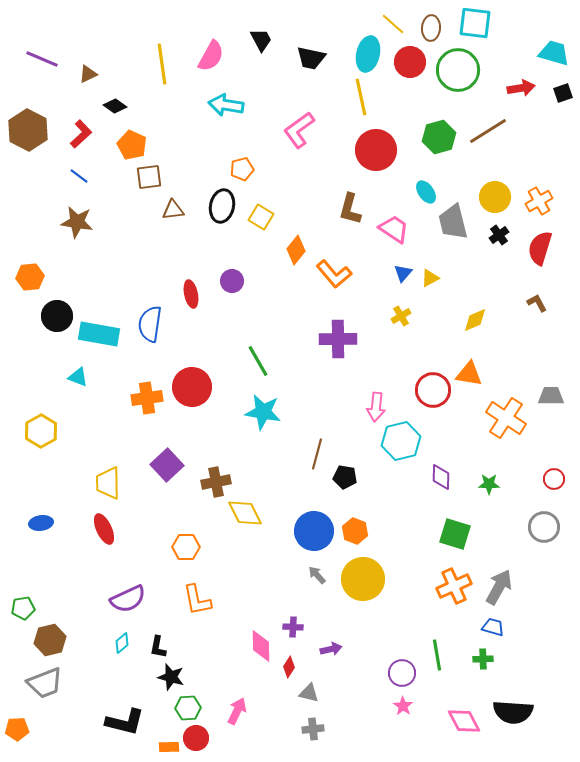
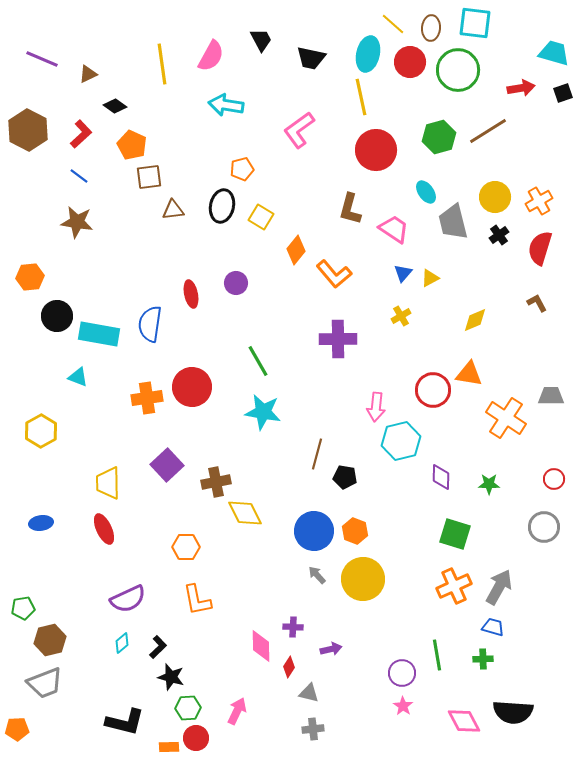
purple circle at (232, 281): moved 4 px right, 2 px down
black L-shape at (158, 647): rotated 145 degrees counterclockwise
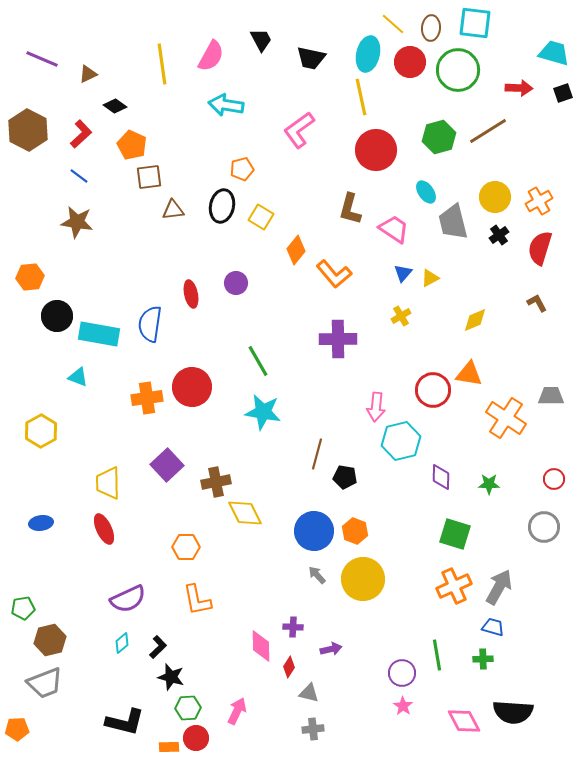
red arrow at (521, 88): moved 2 px left; rotated 12 degrees clockwise
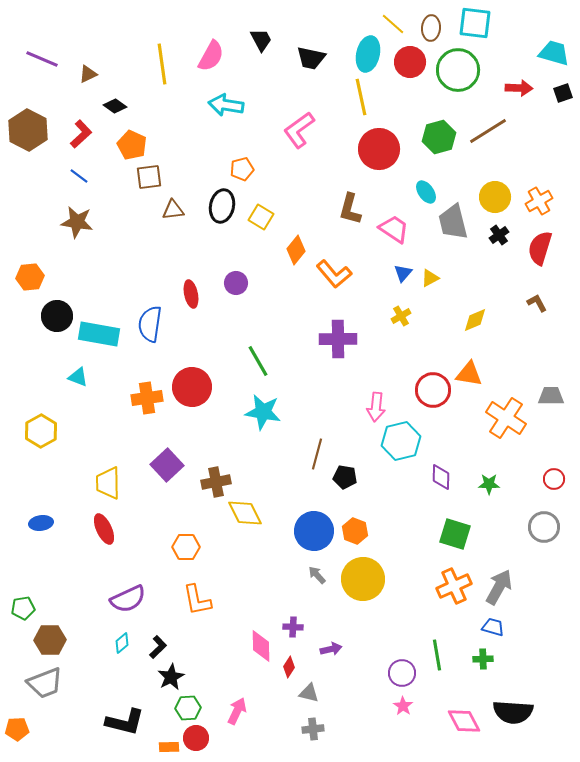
red circle at (376, 150): moved 3 px right, 1 px up
brown hexagon at (50, 640): rotated 12 degrees clockwise
black star at (171, 677): rotated 28 degrees clockwise
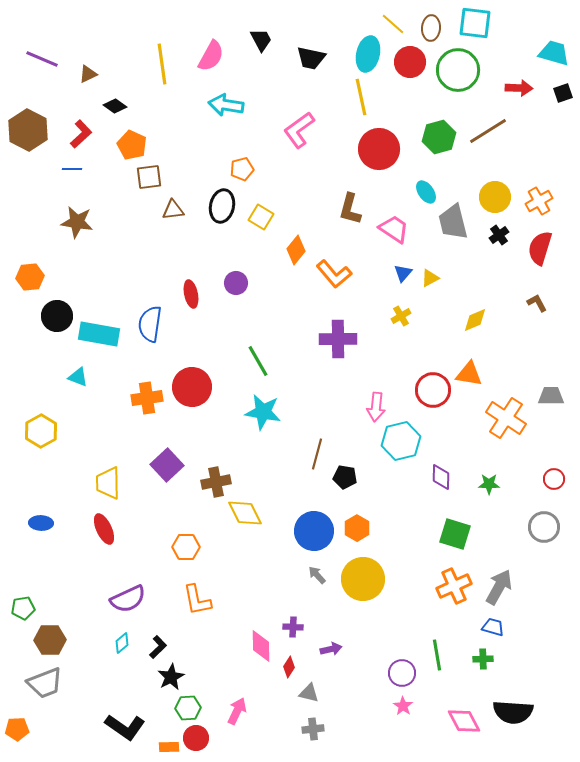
blue line at (79, 176): moved 7 px left, 7 px up; rotated 36 degrees counterclockwise
blue ellipse at (41, 523): rotated 10 degrees clockwise
orange hexagon at (355, 531): moved 2 px right, 3 px up; rotated 10 degrees clockwise
black L-shape at (125, 722): moved 5 px down; rotated 21 degrees clockwise
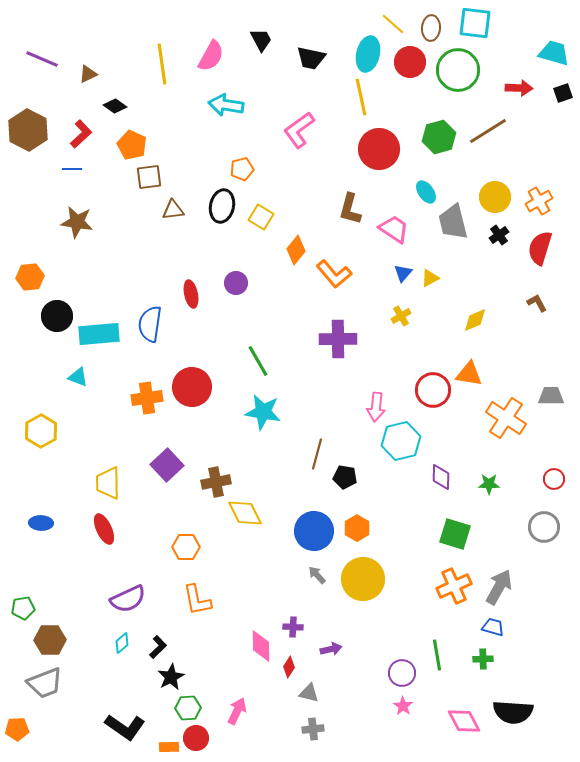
cyan rectangle at (99, 334): rotated 15 degrees counterclockwise
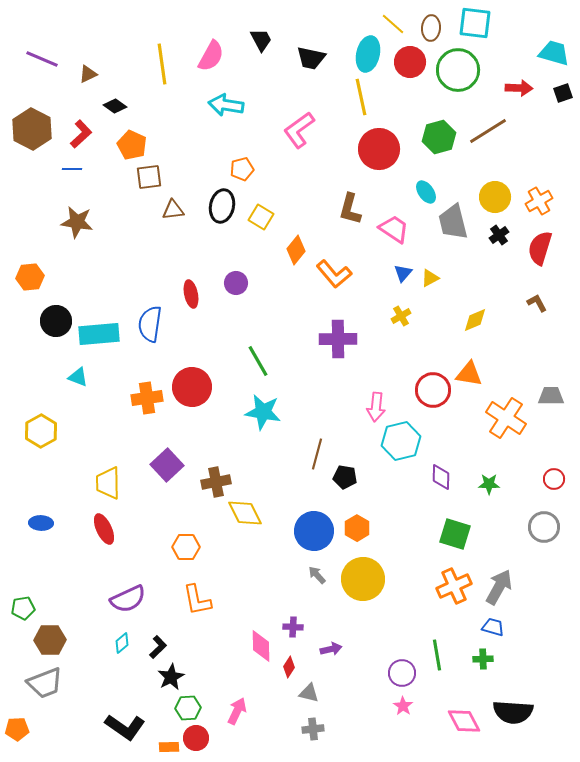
brown hexagon at (28, 130): moved 4 px right, 1 px up
black circle at (57, 316): moved 1 px left, 5 px down
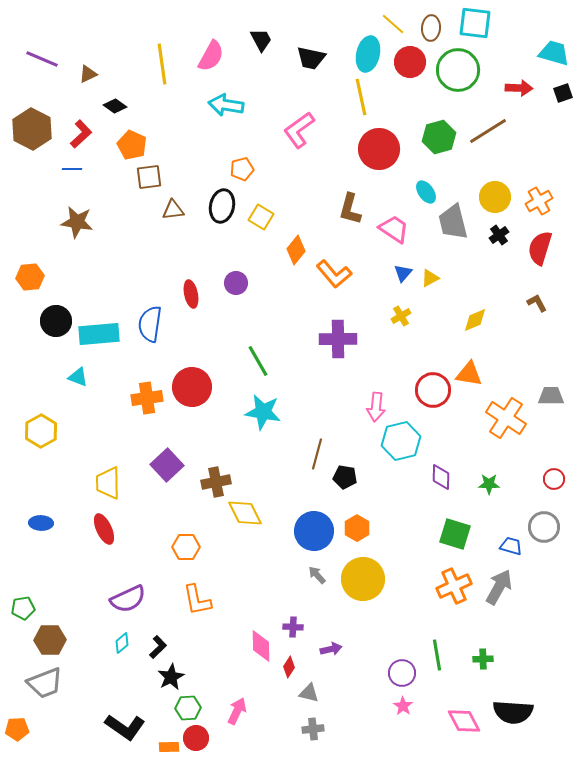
blue trapezoid at (493, 627): moved 18 px right, 81 px up
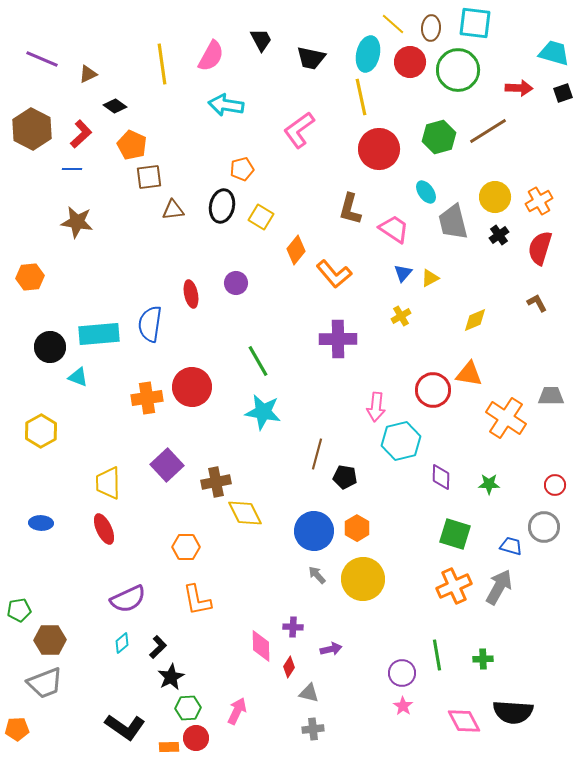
black circle at (56, 321): moved 6 px left, 26 px down
red circle at (554, 479): moved 1 px right, 6 px down
green pentagon at (23, 608): moved 4 px left, 2 px down
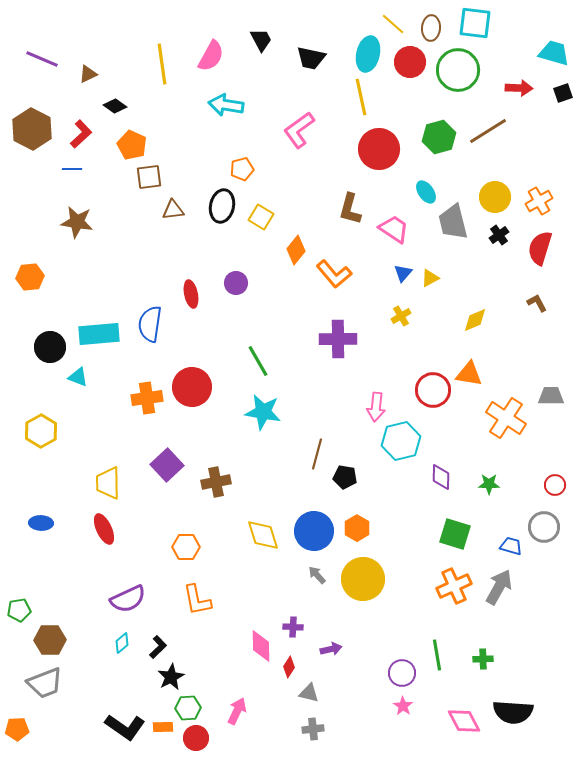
yellow diamond at (245, 513): moved 18 px right, 22 px down; rotated 9 degrees clockwise
orange rectangle at (169, 747): moved 6 px left, 20 px up
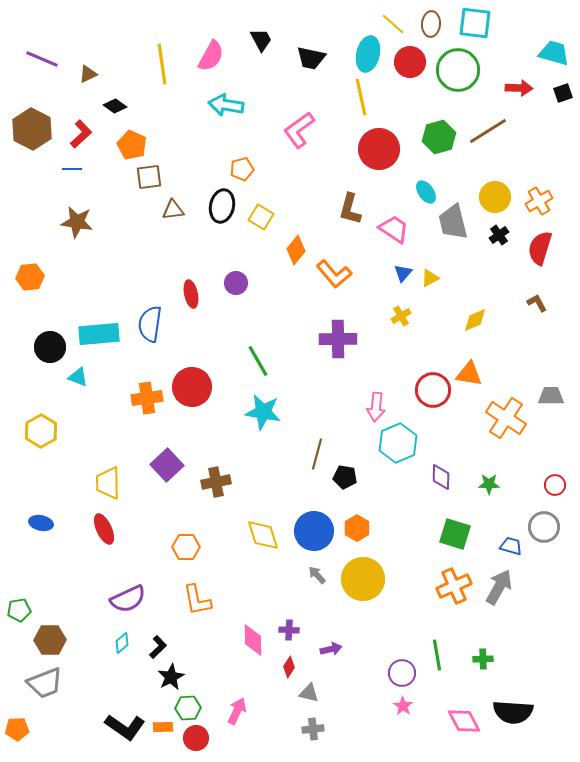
brown ellipse at (431, 28): moved 4 px up
cyan hexagon at (401, 441): moved 3 px left, 2 px down; rotated 9 degrees counterclockwise
blue ellipse at (41, 523): rotated 10 degrees clockwise
purple cross at (293, 627): moved 4 px left, 3 px down
pink diamond at (261, 646): moved 8 px left, 6 px up
